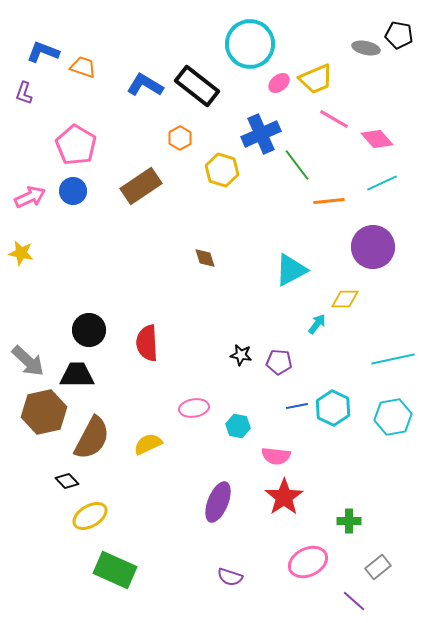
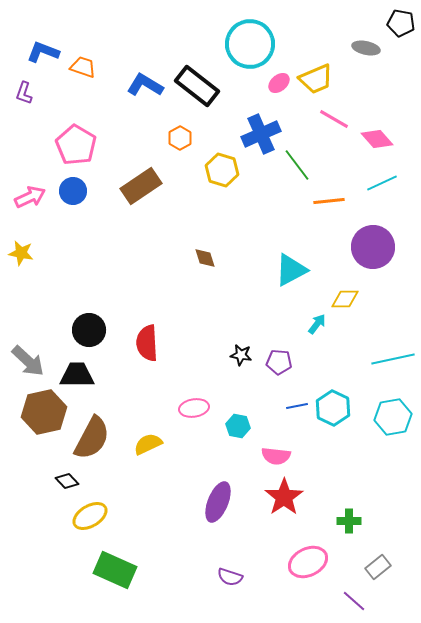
black pentagon at (399, 35): moved 2 px right, 12 px up
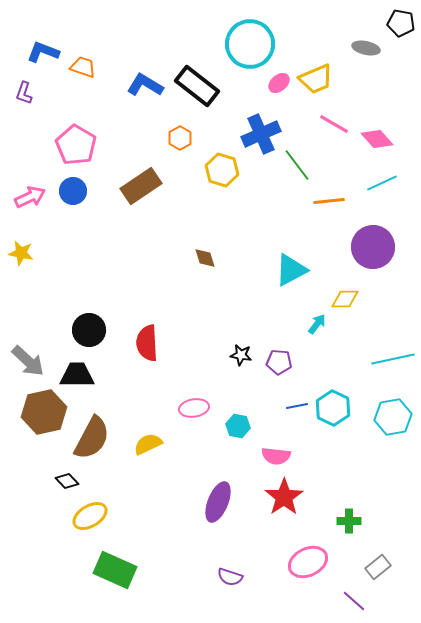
pink line at (334, 119): moved 5 px down
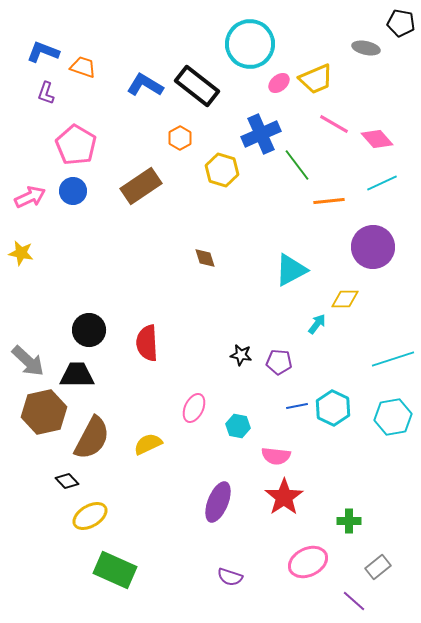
purple L-shape at (24, 93): moved 22 px right
cyan line at (393, 359): rotated 6 degrees counterclockwise
pink ellipse at (194, 408): rotated 56 degrees counterclockwise
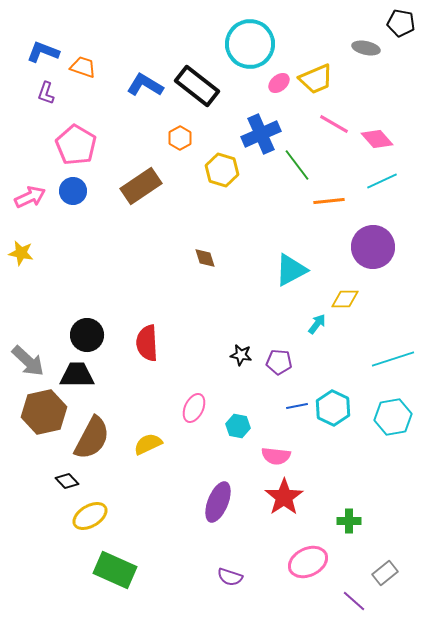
cyan line at (382, 183): moved 2 px up
black circle at (89, 330): moved 2 px left, 5 px down
gray rectangle at (378, 567): moved 7 px right, 6 px down
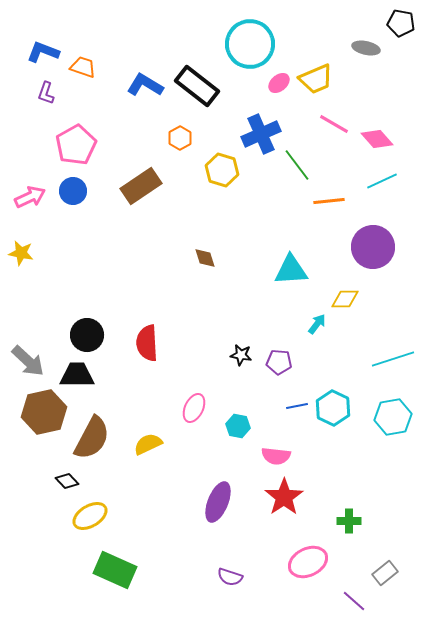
pink pentagon at (76, 145): rotated 12 degrees clockwise
cyan triangle at (291, 270): rotated 24 degrees clockwise
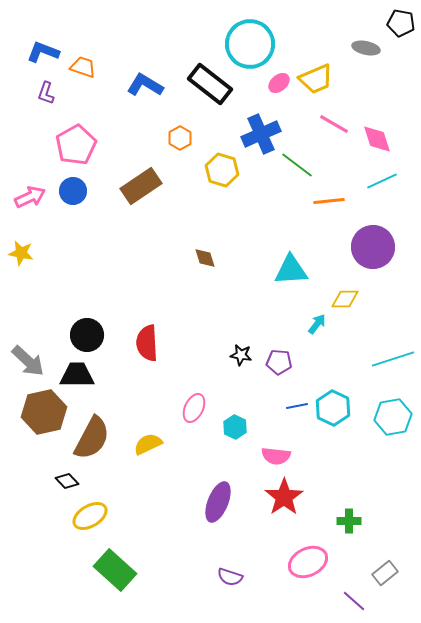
black rectangle at (197, 86): moved 13 px right, 2 px up
pink diamond at (377, 139): rotated 24 degrees clockwise
green line at (297, 165): rotated 16 degrees counterclockwise
cyan hexagon at (238, 426): moved 3 px left, 1 px down; rotated 15 degrees clockwise
green rectangle at (115, 570): rotated 18 degrees clockwise
